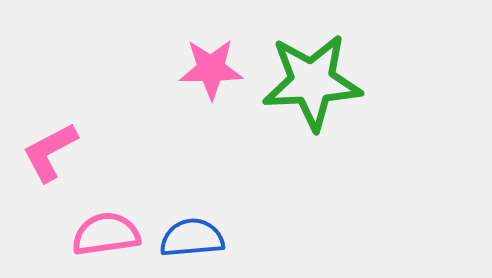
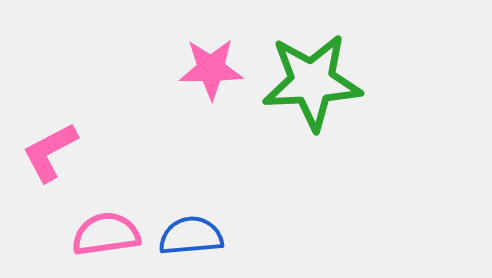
blue semicircle: moved 1 px left, 2 px up
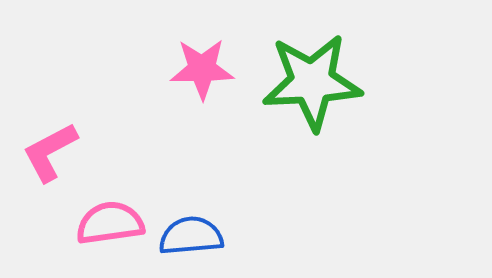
pink star: moved 9 px left
pink semicircle: moved 4 px right, 11 px up
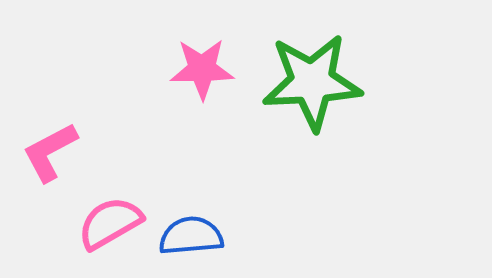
pink semicircle: rotated 22 degrees counterclockwise
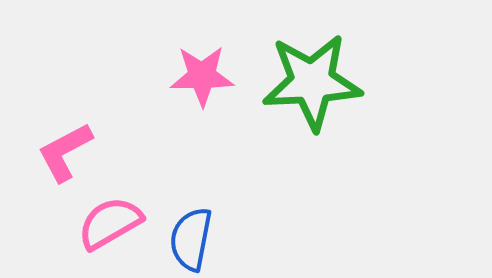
pink star: moved 7 px down
pink L-shape: moved 15 px right
blue semicircle: moved 3 px down; rotated 74 degrees counterclockwise
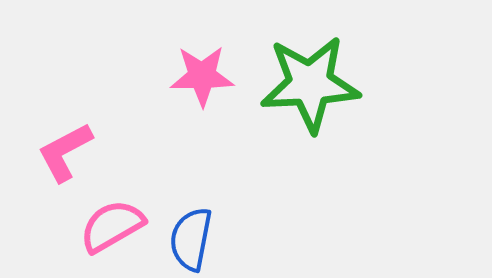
green star: moved 2 px left, 2 px down
pink semicircle: moved 2 px right, 3 px down
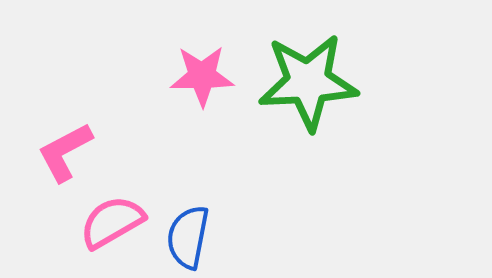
green star: moved 2 px left, 2 px up
pink semicircle: moved 4 px up
blue semicircle: moved 3 px left, 2 px up
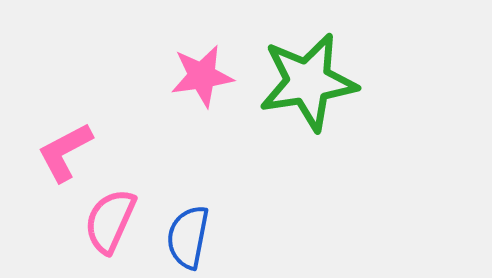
pink star: rotated 8 degrees counterclockwise
green star: rotated 6 degrees counterclockwise
pink semicircle: moved 2 px left, 1 px up; rotated 36 degrees counterclockwise
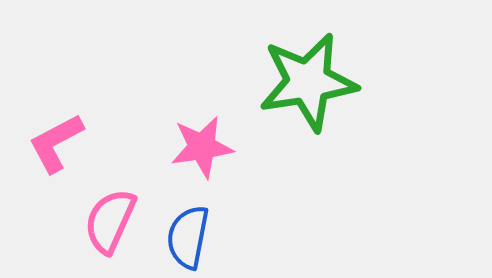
pink star: moved 71 px down
pink L-shape: moved 9 px left, 9 px up
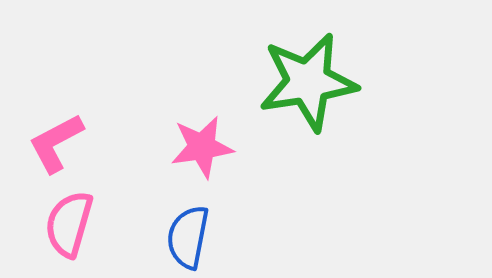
pink semicircle: moved 41 px left, 3 px down; rotated 8 degrees counterclockwise
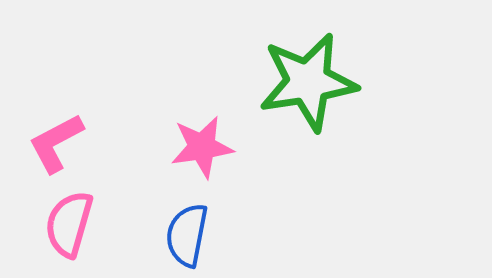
blue semicircle: moved 1 px left, 2 px up
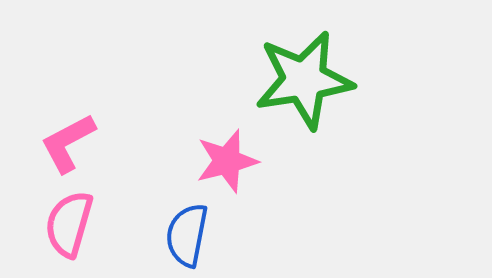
green star: moved 4 px left, 2 px up
pink L-shape: moved 12 px right
pink star: moved 25 px right, 14 px down; rotated 6 degrees counterclockwise
